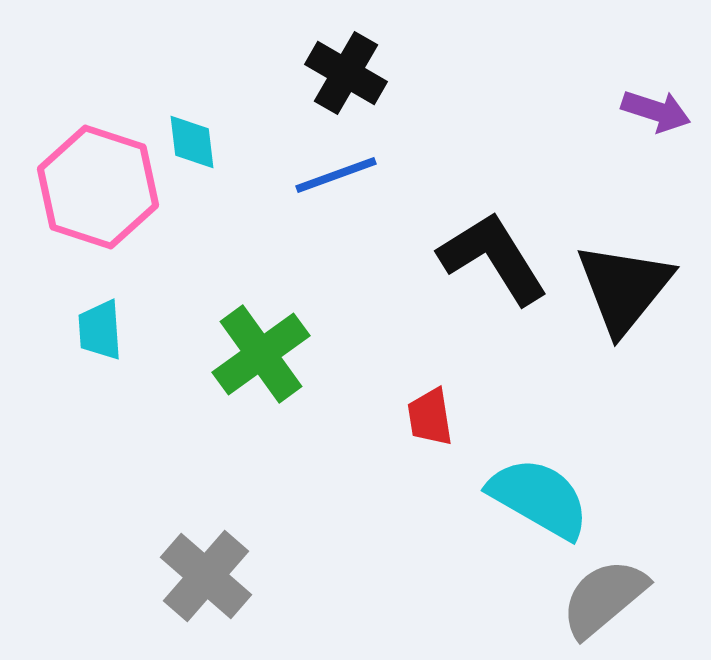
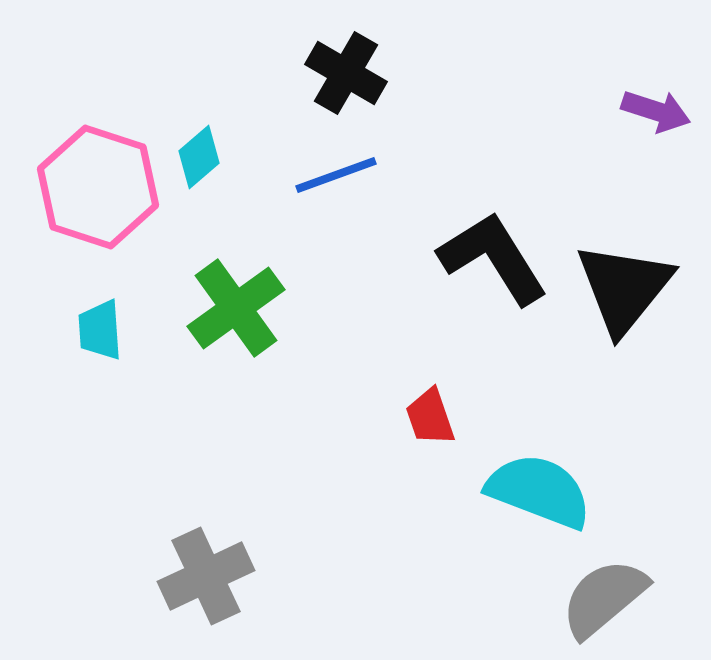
cyan diamond: moved 7 px right, 15 px down; rotated 56 degrees clockwise
green cross: moved 25 px left, 46 px up
red trapezoid: rotated 10 degrees counterclockwise
cyan semicircle: moved 7 px up; rotated 9 degrees counterclockwise
gray cross: rotated 24 degrees clockwise
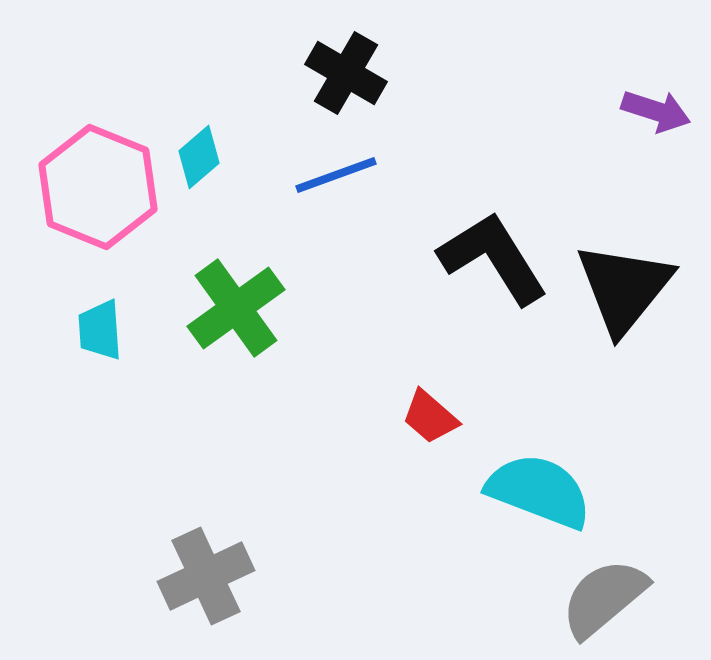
pink hexagon: rotated 4 degrees clockwise
red trapezoid: rotated 30 degrees counterclockwise
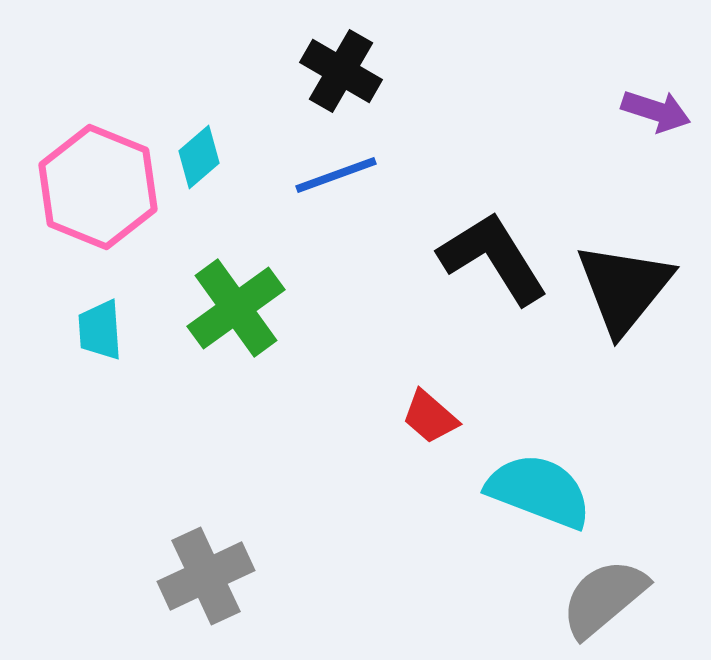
black cross: moved 5 px left, 2 px up
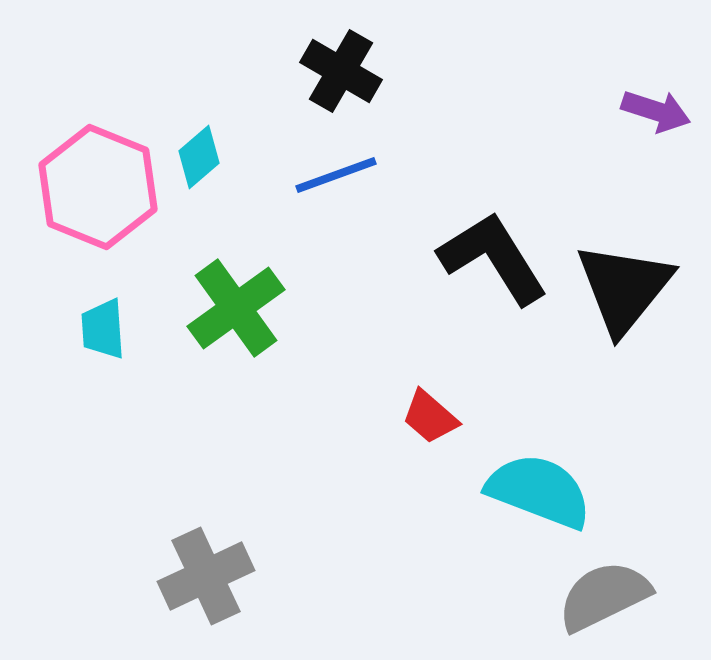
cyan trapezoid: moved 3 px right, 1 px up
gray semicircle: moved 2 px up; rotated 14 degrees clockwise
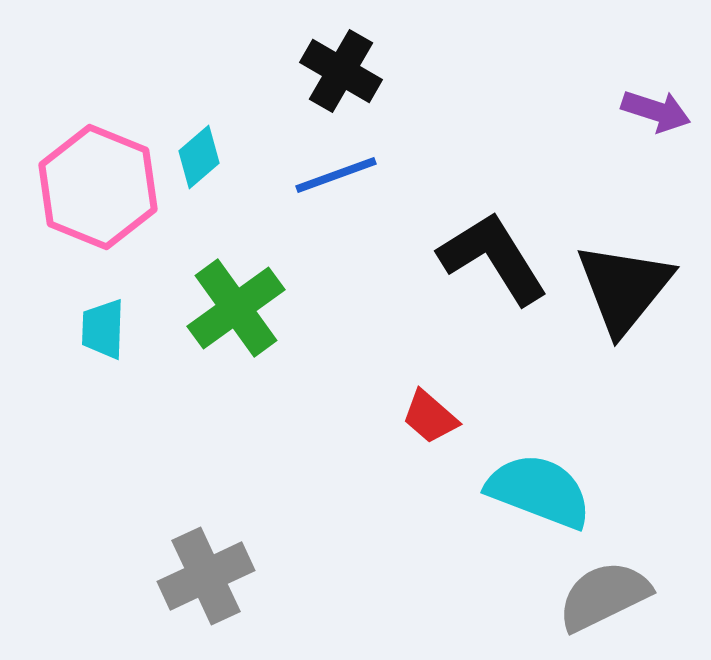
cyan trapezoid: rotated 6 degrees clockwise
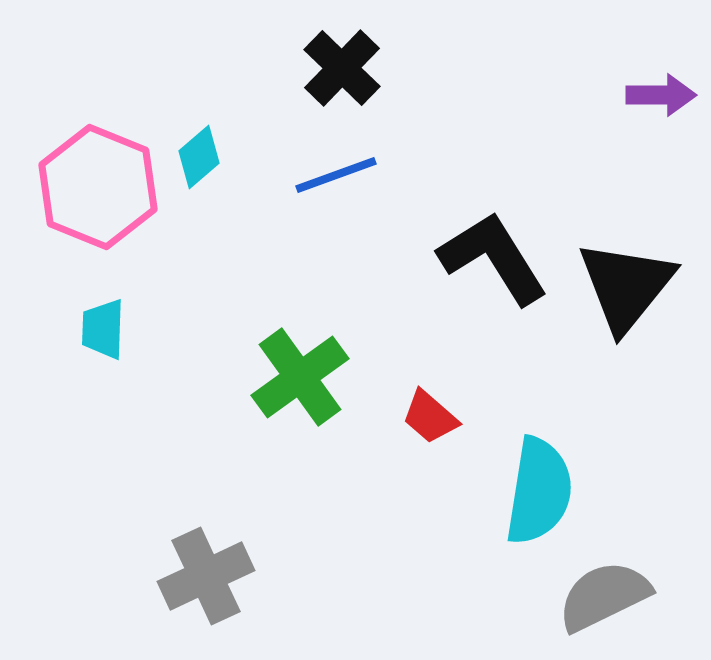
black cross: moved 1 px right, 3 px up; rotated 14 degrees clockwise
purple arrow: moved 5 px right, 16 px up; rotated 18 degrees counterclockwise
black triangle: moved 2 px right, 2 px up
green cross: moved 64 px right, 69 px down
cyan semicircle: rotated 78 degrees clockwise
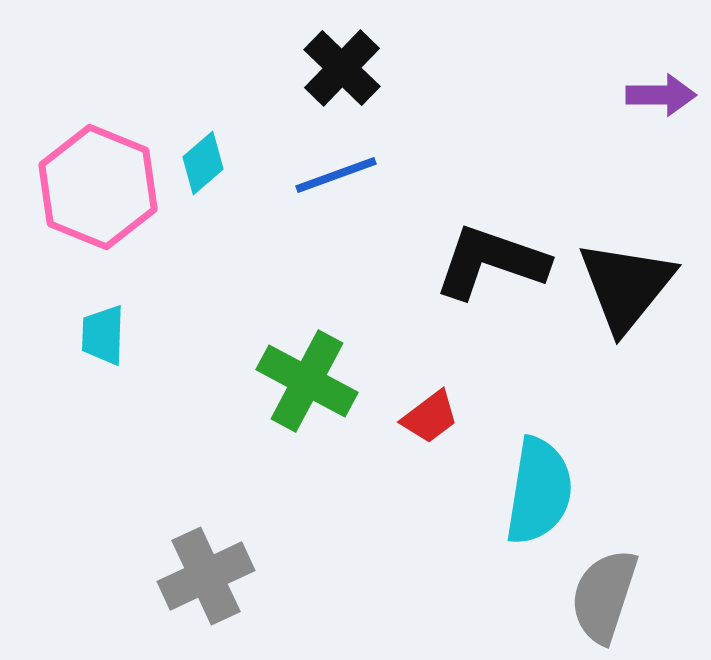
cyan diamond: moved 4 px right, 6 px down
black L-shape: moved 2 px left, 4 px down; rotated 39 degrees counterclockwise
cyan trapezoid: moved 6 px down
green cross: moved 7 px right, 4 px down; rotated 26 degrees counterclockwise
red trapezoid: rotated 78 degrees counterclockwise
gray semicircle: rotated 46 degrees counterclockwise
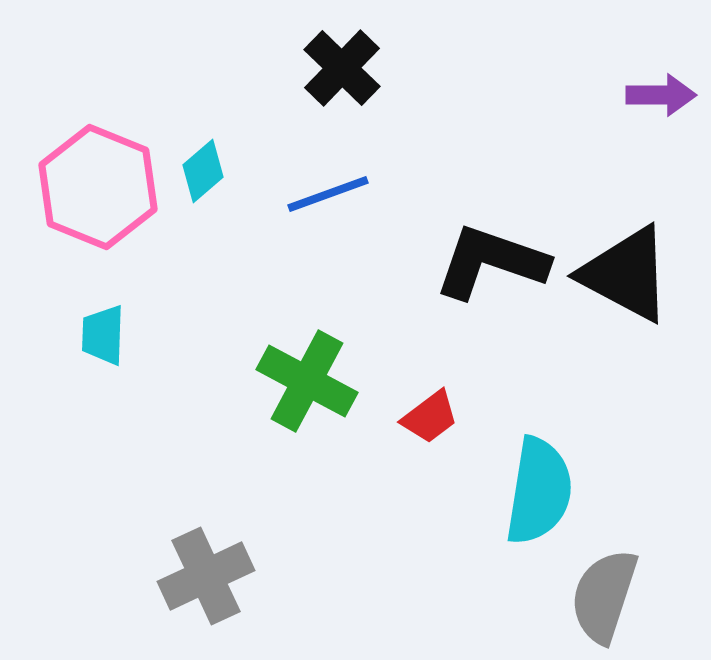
cyan diamond: moved 8 px down
blue line: moved 8 px left, 19 px down
black triangle: moved 12 px up; rotated 41 degrees counterclockwise
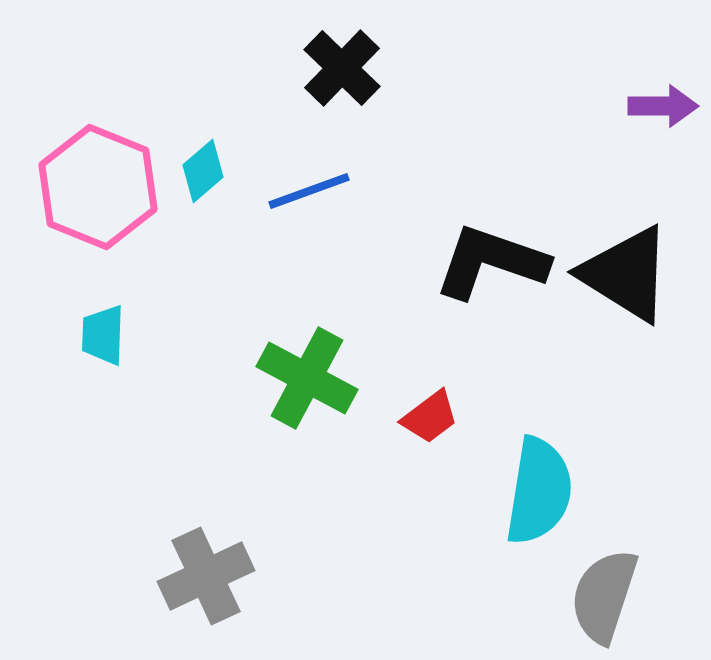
purple arrow: moved 2 px right, 11 px down
blue line: moved 19 px left, 3 px up
black triangle: rotated 4 degrees clockwise
green cross: moved 3 px up
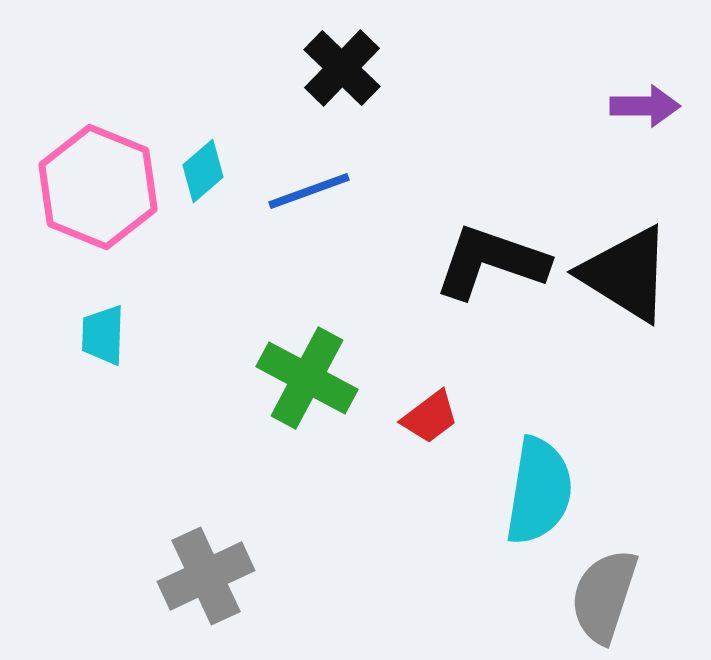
purple arrow: moved 18 px left
